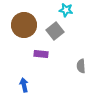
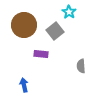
cyan star: moved 3 px right, 2 px down; rotated 24 degrees clockwise
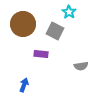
brown circle: moved 1 px left, 1 px up
gray square: rotated 24 degrees counterclockwise
gray semicircle: rotated 96 degrees counterclockwise
blue arrow: rotated 32 degrees clockwise
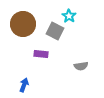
cyan star: moved 4 px down
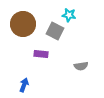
cyan star: moved 1 px up; rotated 24 degrees counterclockwise
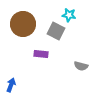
gray square: moved 1 px right
gray semicircle: rotated 24 degrees clockwise
blue arrow: moved 13 px left
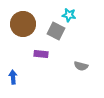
blue arrow: moved 2 px right, 8 px up; rotated 24 degrees counterclockwise
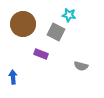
gray square: moved 1 px down
purple rectangle: rotated 16 degrees clockwise
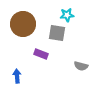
cyan star: moved 2 px left; rotated 16 degrees counterclockwise
gray square: moved 1 px right, 1 px down; rotated 18 degrees counterclockwise
blue arrow: moved 4 px right, 1 px up
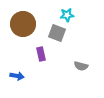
gray square: rotated 12 degrees clockwise
purple rectangle: rotated 56 degrees clockwise
blue arrow: rotated 104 degrees clockwise
